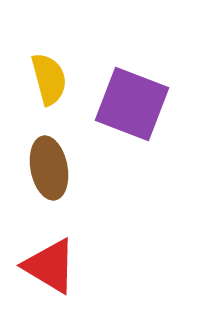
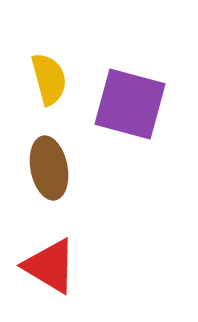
purple square: moved 2 px left; rotated 6 degrees counterclockwise
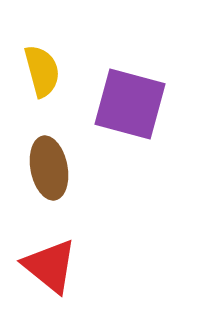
yellow semicircle: moved 7 px left, 8 px up
red triangle: rotated 8 degrees clockwise
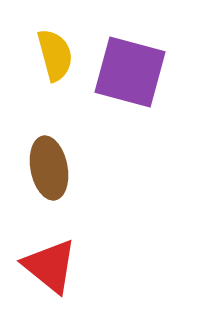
yellow semicircle: moved 13 px right, 16 px up
purple square: moved 32 px up
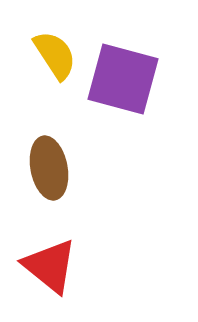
yellow semicircle: rotated 18 degrees counterclockwise
purple square: moved 7 px left, 7 px down
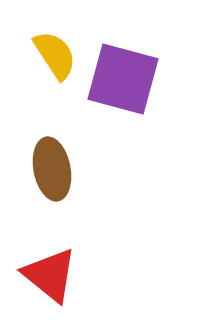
brown ellipse: moved 3 px right, 1 px down
red triangle: moved 9 px down
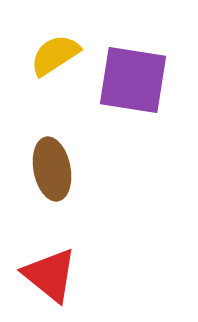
yellow semicircle: rotated 90 degrees counterclockwise
purple square: moved 10 px right, 1 px down; rotated 6 degrees counterclockwise
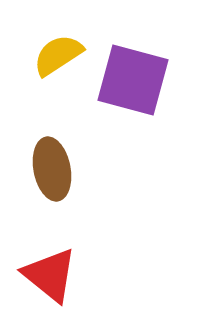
yellow semicircle: moved 3 px right
purple square: rotated 6 degrees clockwise
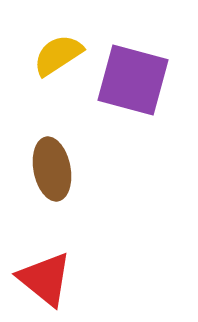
red triangle: moved 5 px left, 4 px down
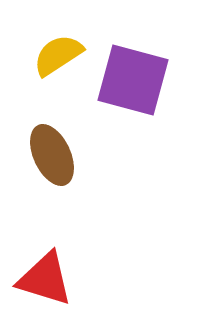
brown ellipse: moved 14 px up; rotated 14 degrees counterclockwise
red triangle: rotated 22 degrees counterclockwise
